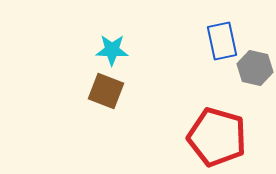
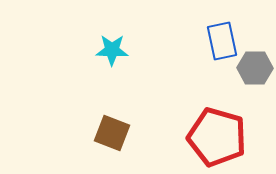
gray hexagon: rotated 12 degrees counterclockwise
brown square: moved 6 px right, 42 px down
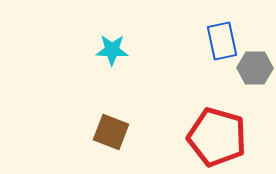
brown square: moved 1 px left, 1 px up
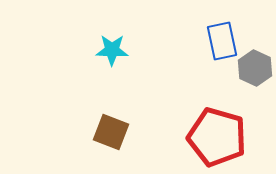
gray hexagon: rotated 24 degrees clockwise
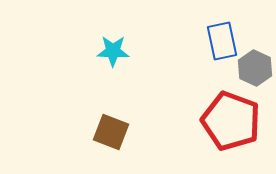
cyan star: moved 1 px right, 1 px down
red pentagon: moved 14 px right, 16 px up; rotated 4 degrees clockwise
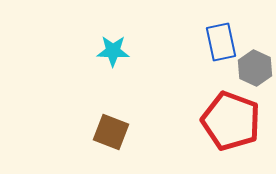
blue rectangle: moved 1 px left, 1 px down
